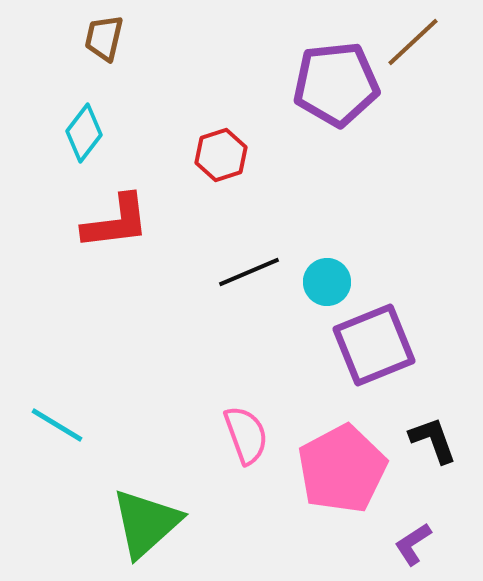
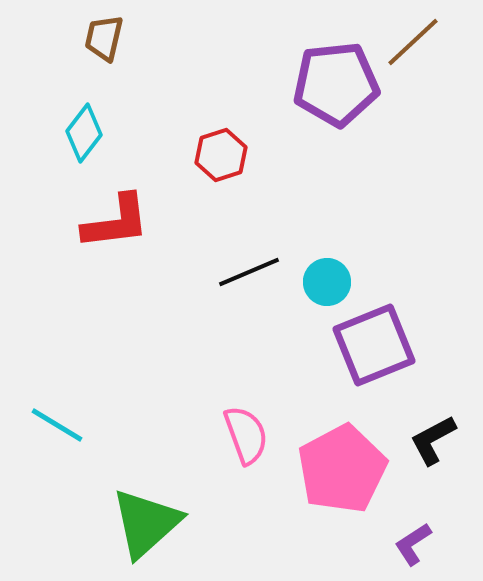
black L-shape: rotated 98 degrees counterclockwise
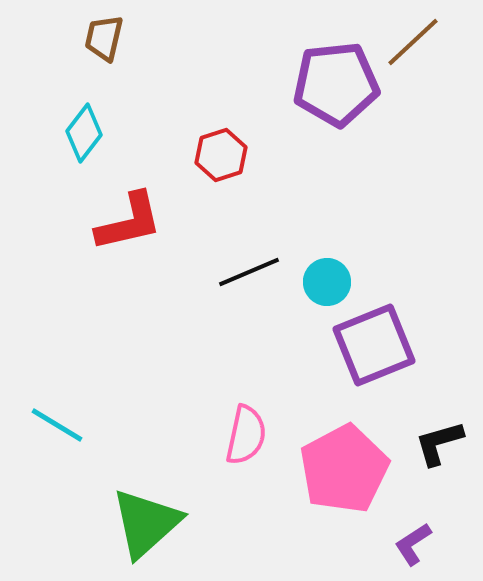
red L-shape: moved 13 px right; rotated 6 degrees counterclockwise
pink semicircle: rotated 32 degrees clockwise
black L-shape: moved 6 px right, 3 px down; rotated 12 degrees clockwise
pink pentagon: moved 2 px right
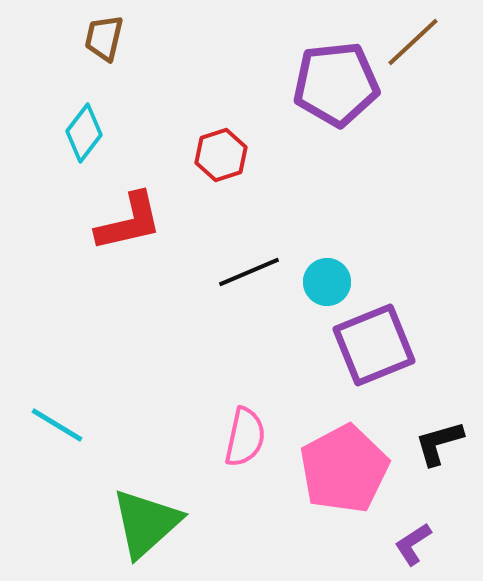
pink semicircle: moved 1 px left, 2 px down
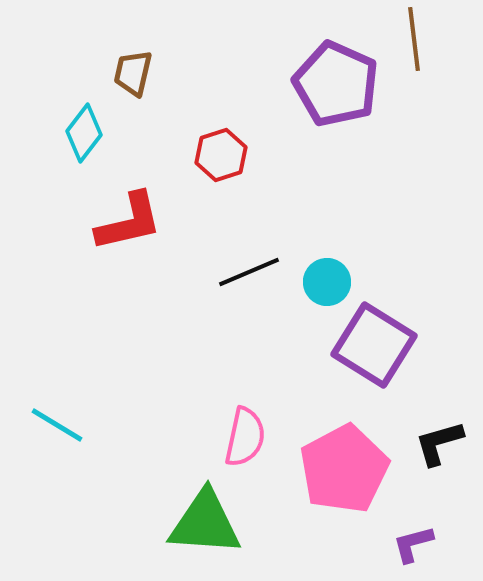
brown trapezoid: moved 29 px right, 35 px down
brown line: moved 1 px right, 3 px up; rotated 54 degrees counterclockwise
purple pentagon: rotated 30 degrees clockwise
purple square: rotated 36 degrees counterclockwise
green triangle: moved 59 px right; rotated 46 degrees clockwise
purple L-shape: rotated 18 degrees clockwise
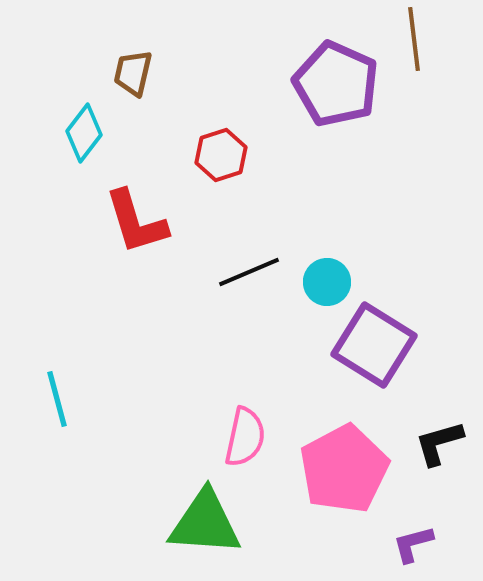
red L-shape: moved 7 px right; rotated 86 degrees clockwise
cyan line: moved 26 px up; rotated 44 degrees clockwise
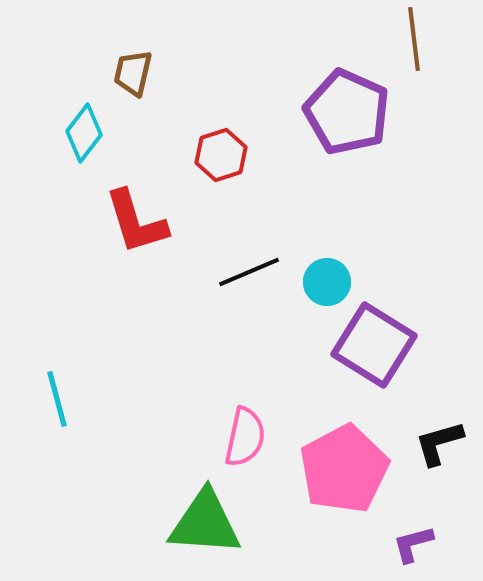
purple pentagon: moved 11 px right, 28 px down
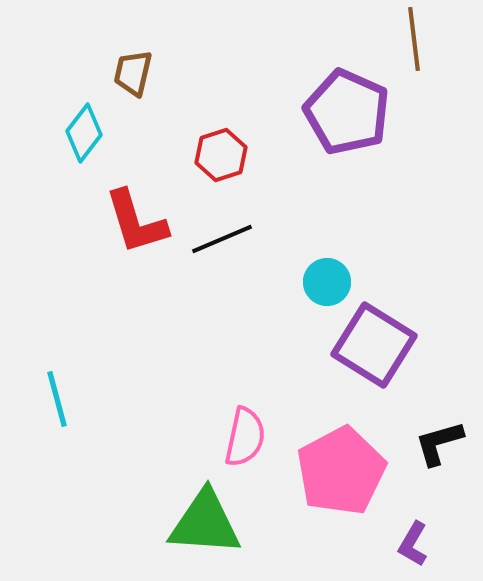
black line: moved 27 px left, 33 px up
pink pentagon: moved 3 px left, 2 px down
purple L-shape: rotated 45 degrees counterclockwise
